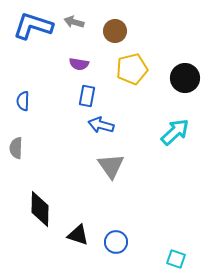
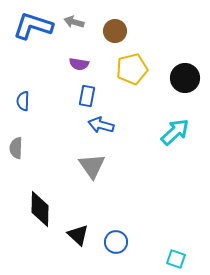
gray triangle: moved 19 px left
black triangle: rotated 25 degrees clockwise
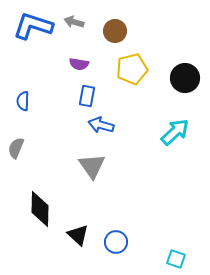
gray semicircle: rotated 20 degrees clockwise
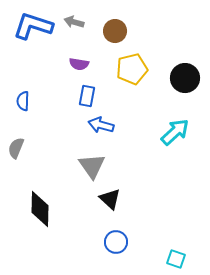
black triangle: moved 32 px right, 36 px up
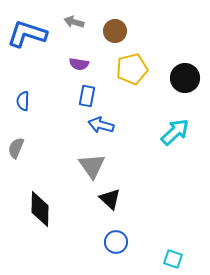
blue L-shape: moved 6 px left, 8 px down
cyan square: moved 3 px left
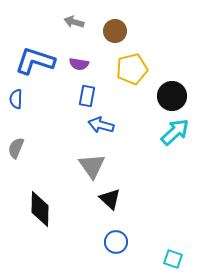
blue L-shape: moved 8 px right, 27 px down
black circle: moved 13 px left, 18 px down
blue semicircle: moved 7 px left, 2 px up
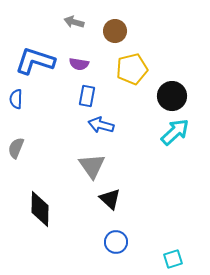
cyan square: rotated 36 degrees counterclockwise
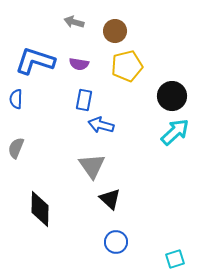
yellow pentagon: moved 5 px left, 3 px up
blue rectangle: moved 3 px left, 4 px down
cyan square: moved 2 px right
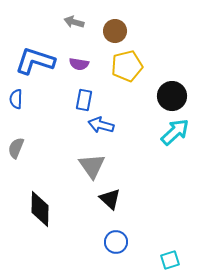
cyan square: moved 5 px left, 1 px down
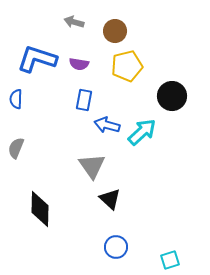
blue L-shape: moved 2 px right, 2 px up
blue arrow: moved 6 px right
cyan arrow: moved 33 px left
blue circle: moved 5 px down
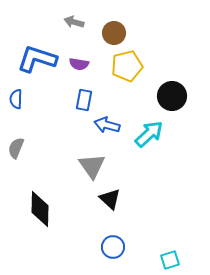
brown circle: moved 1 px left, 2 px down
cyan arrow: moved 7 px right, 2 px down
blue circle: moved 3 px left
